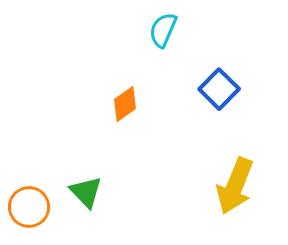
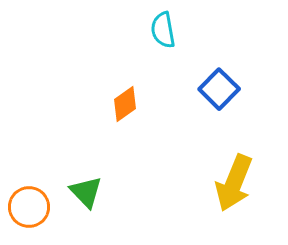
cyan semicircle: rotated 33 degrees counterclockwise
yellow arrow: moved 1 px left, 3 px up
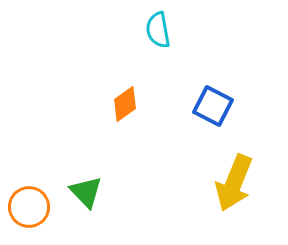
cyan semicircle: moved 5 px left
blue square: moved 6 px left, 17 px down; rotated 18 degrees counterclockwise
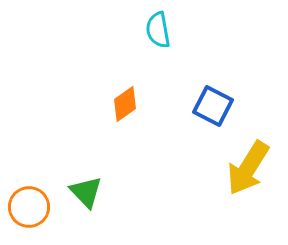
yellow arrow: moved 14 px right, 15 px up; rotated 10 degrees clockwise
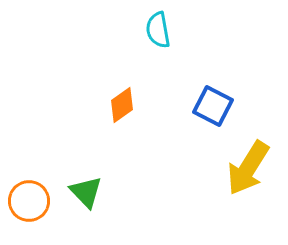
orange diamond: moved 3 px left, 1 px down
orange circle: moved 6 px up
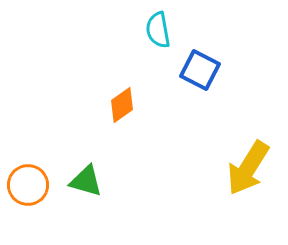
blue square: moved 13 px left, 36 px up
green triangle: moved 11 px up; rotated 30 degrees counterclockwise
orange circle: moved 1 px left, 16 px up
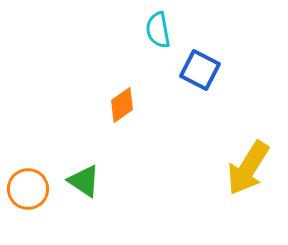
green triangle: moved 2 px left; rotated 18 degrees clockwise
orange circle: moved 4 px down
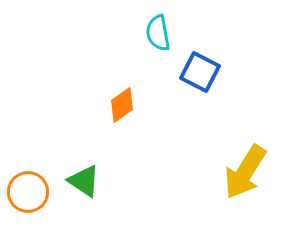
cyan semicircle: moved 3 px down
blue square: moved 2 px down
yellow arrow: moved 3 px left, 4 px down
orange circle: moved 3 px down
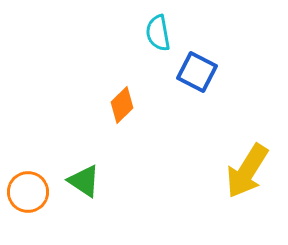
blue square: moved 3 px left
orange diamond: rotated 9 degrees counterclockwise
yellow arrow: moved 2 px right, 1 px up
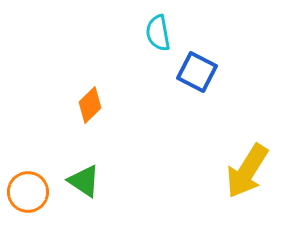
orange diamond: moved 32 px left
